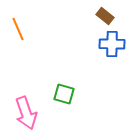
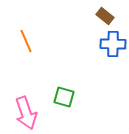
orange line: moved 8 px right, 12 px down
blue cross: moved 1 px right
green square: moved 3 px down
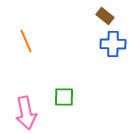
green square: rotated 15 degrees counterclockwise
pink arrow: rotated 8 degrees clockwise
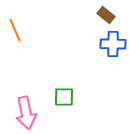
brown rectangle: moved 1 px right, 1 px up
orange line: moved 11 px left, 11 px up
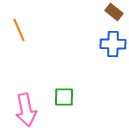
brown rectangle: moved 8 px right, 3 px up
orange line: moved 4 px right
pink arrow: moved 3 px up
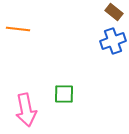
orange line: moved 1 px left, 1 px up; rotated 60 degrees counterclockwise
blue cross: moved 3 px up; rotated 20 degrees counterclockwise
green square: moved 3 px up
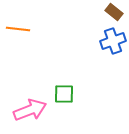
pink arrow: moved 4 px right; rotated 100 degrees counterclockwise
